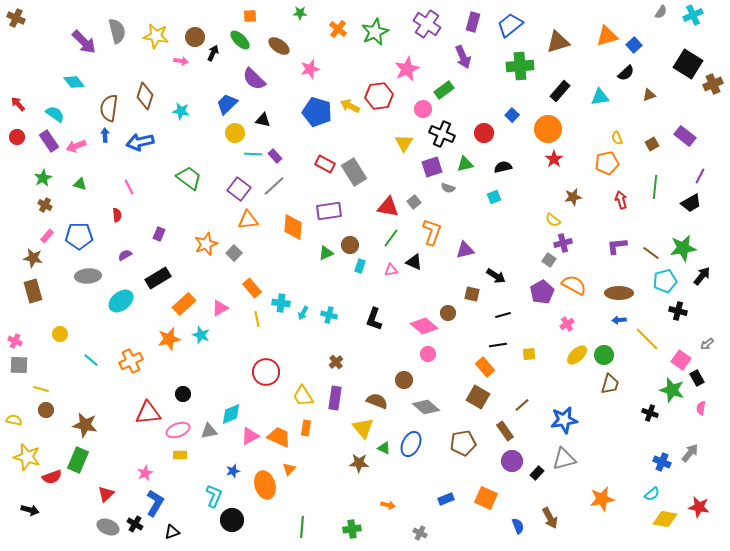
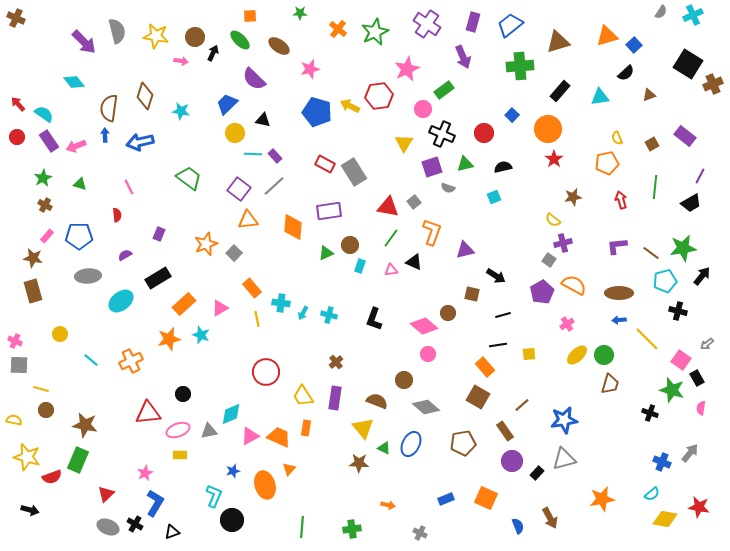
cyan semicircle at (55, 114): moved 11 px left
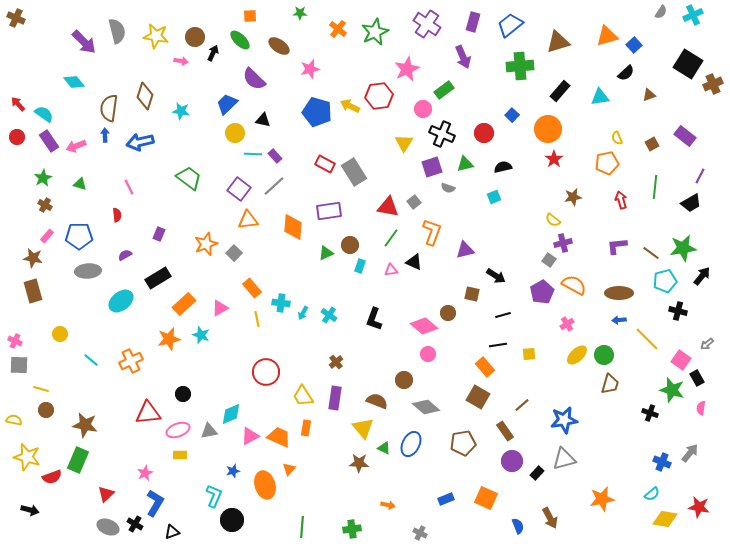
gray ellipse at (88, 276): moved 5 px up
cyan cross at (329, 315): rotated 21 degrees clockwise
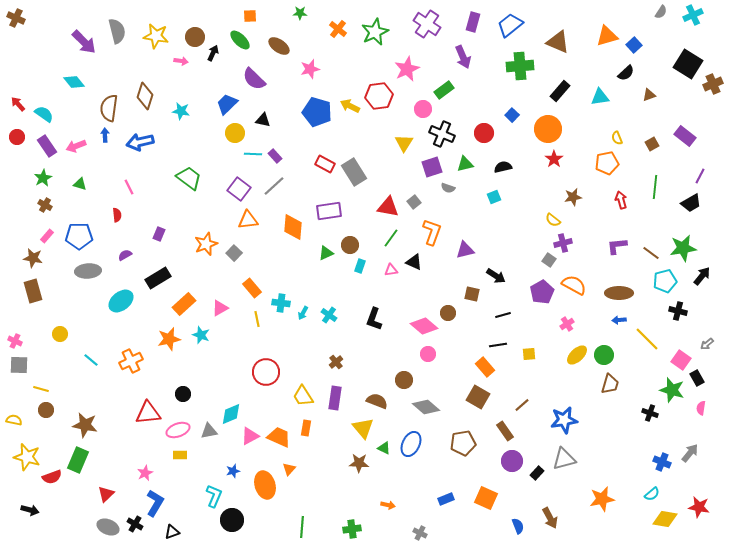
brown triangle at (558, 42): rotated 40 degrees clockwise
purple rectangle at (49, 141): moved 2 px left, 5 px down
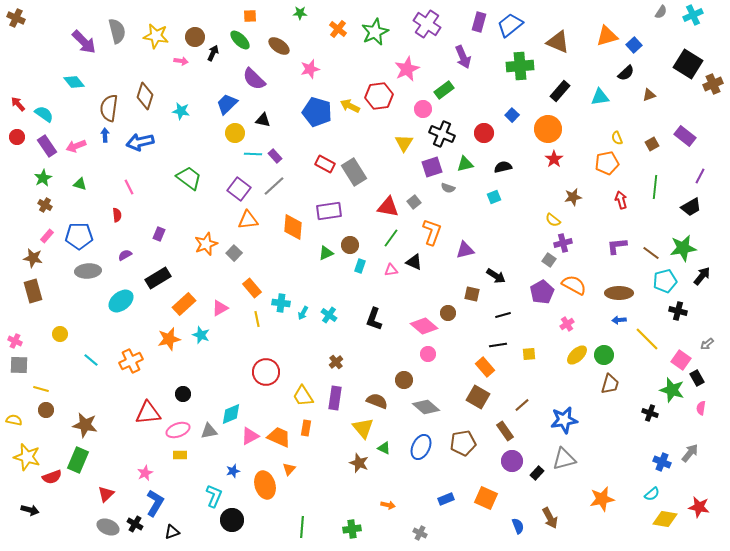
purple rectangle at (473, 22): moved 6 px right
black trapezoid at (691, 203): moved 4 px down
blue ellipse at (411, 444): moved 10 px right, 3 px down
brown star at (359, 463): rotated 18 degrees clockwise
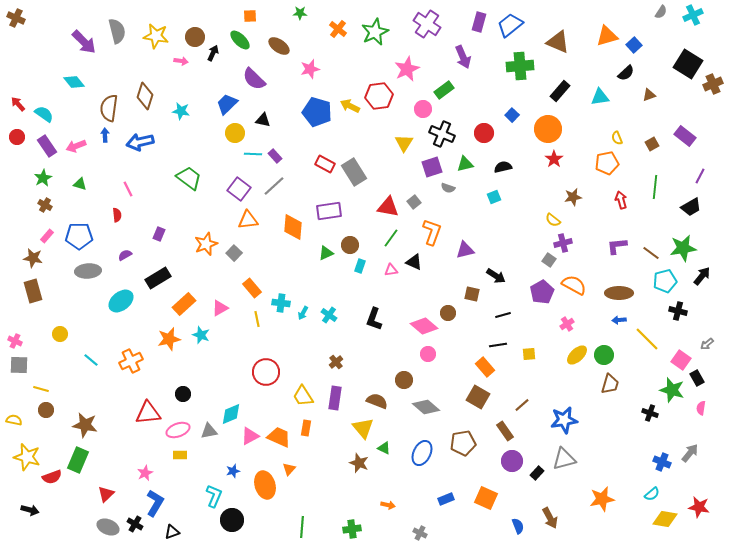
pink line at (129, 187): moved 1 px left, 2 px down
blue ellipse at (421, 447): moved 1 px right, 6 px down
